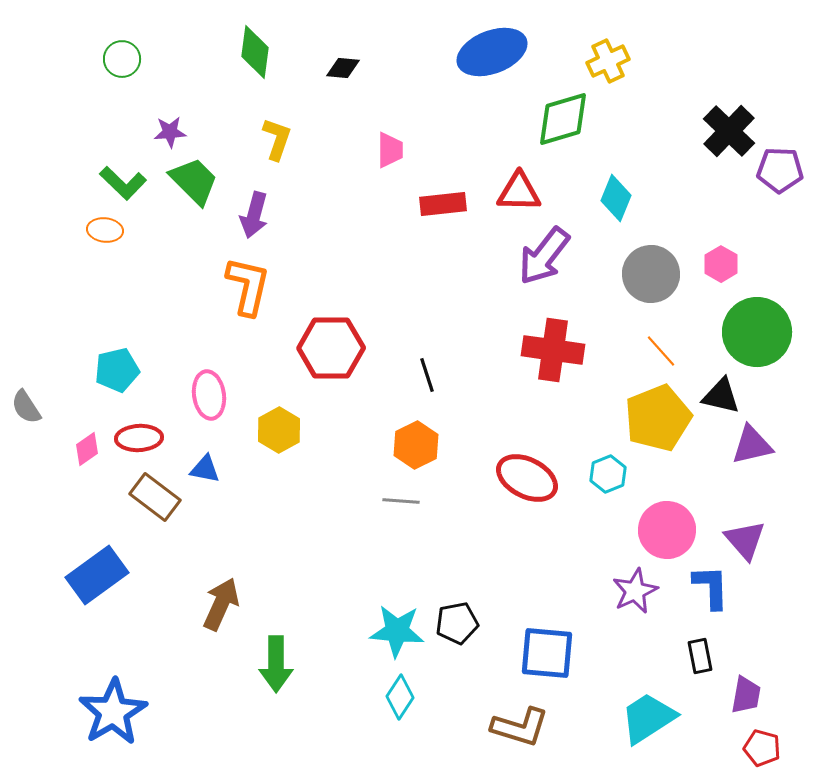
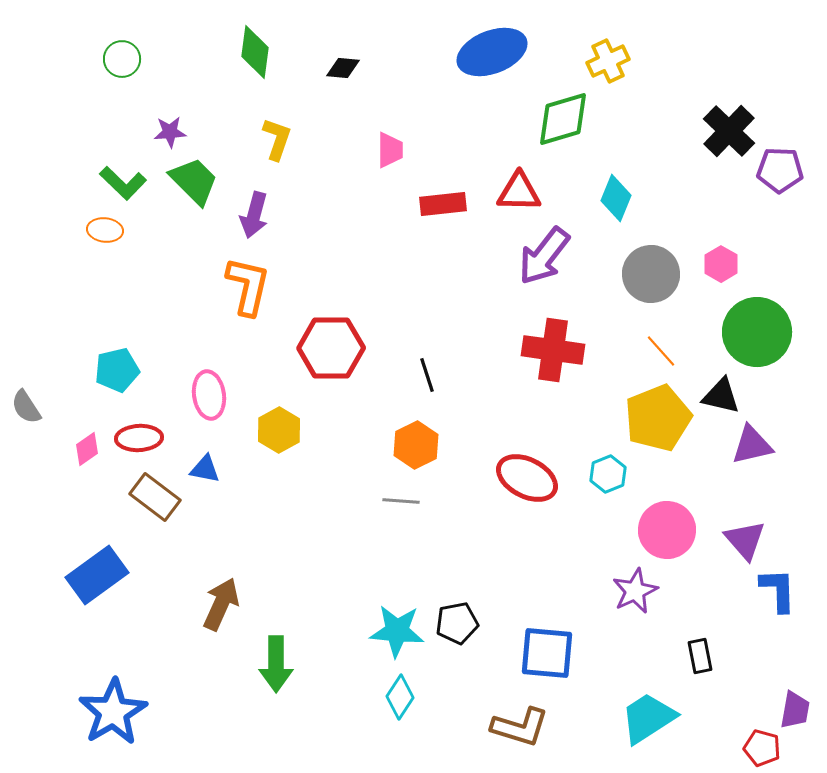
blue L-shape at (711, 587): moved 67 px right, 3 px down
purple trapezoid at (746, 695): moved 49 px right, 15 px down
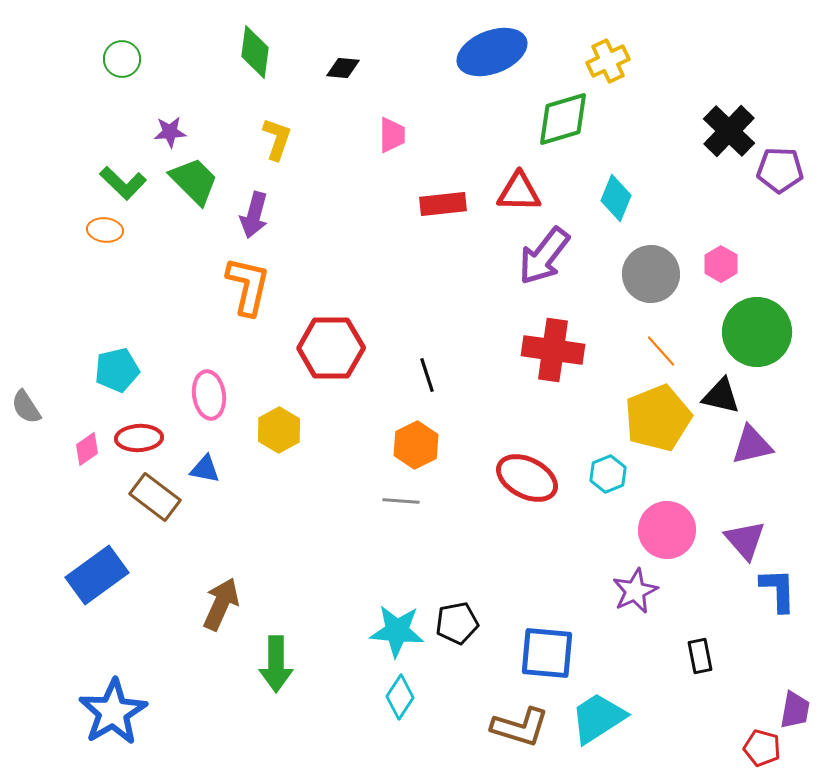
pink trapezoid at (390, 150): moved 2 px right, 15 px up
cyan trapezoid at (648, 718): moved 50 px left
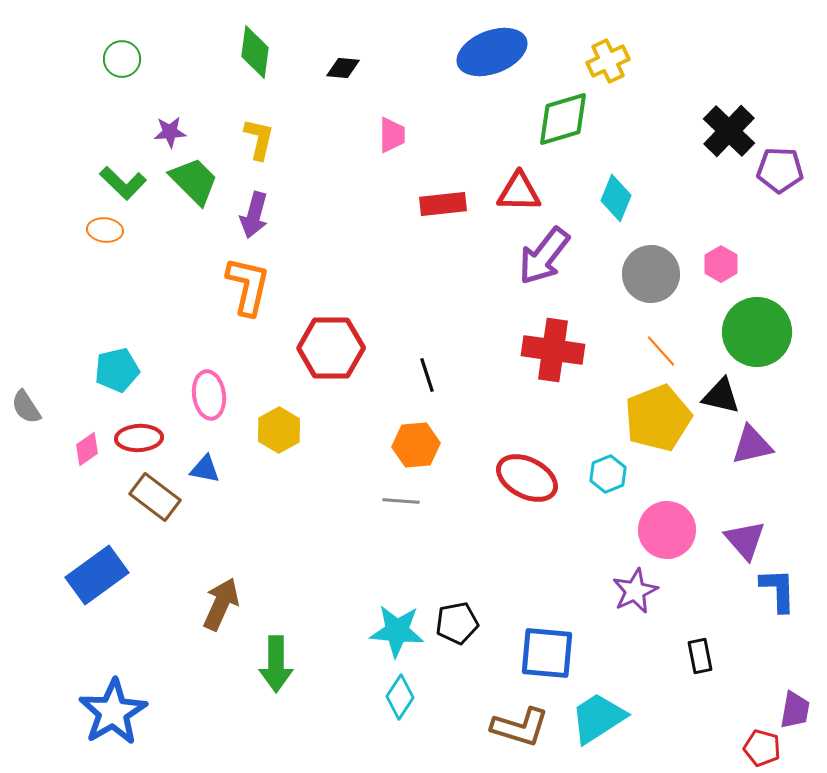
yellow L-shape at (277, 139): moved 18 px left; rotated 6 degrees counterclockwise
orange hexagon at (416, 445): rotated 21 degrees clockwise
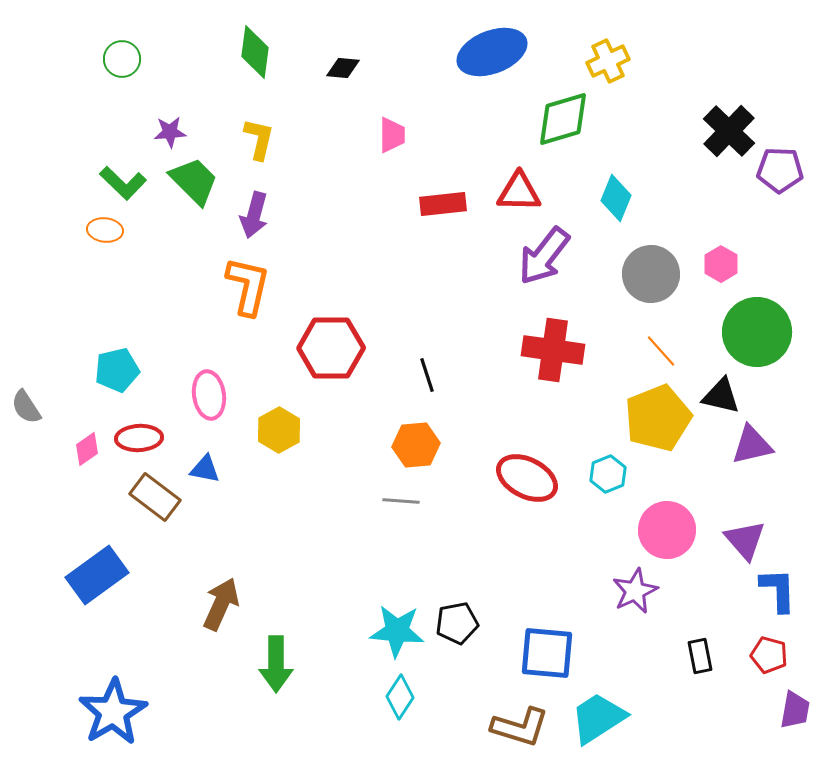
red pentagon at (762, 748): moved 7 px right, 93 px up
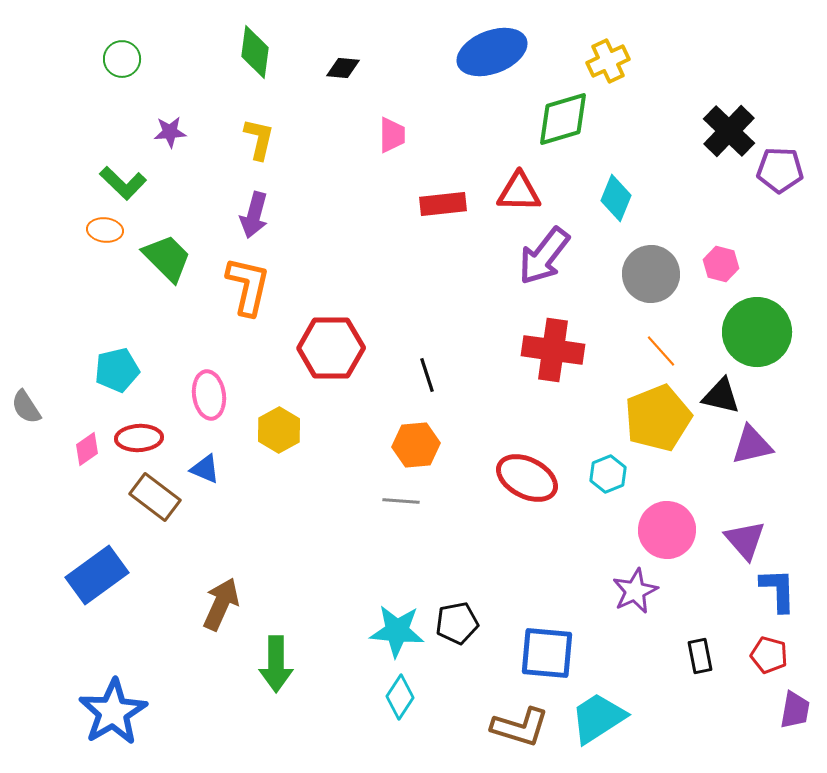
green trapezoid at (194, 181): moved 27 px left, 77 px down
pink hexagon at (721, 264): rotated 16 degrees counterclockwise
blue triangle at (205, 469): rotated 12 degrees clockwise
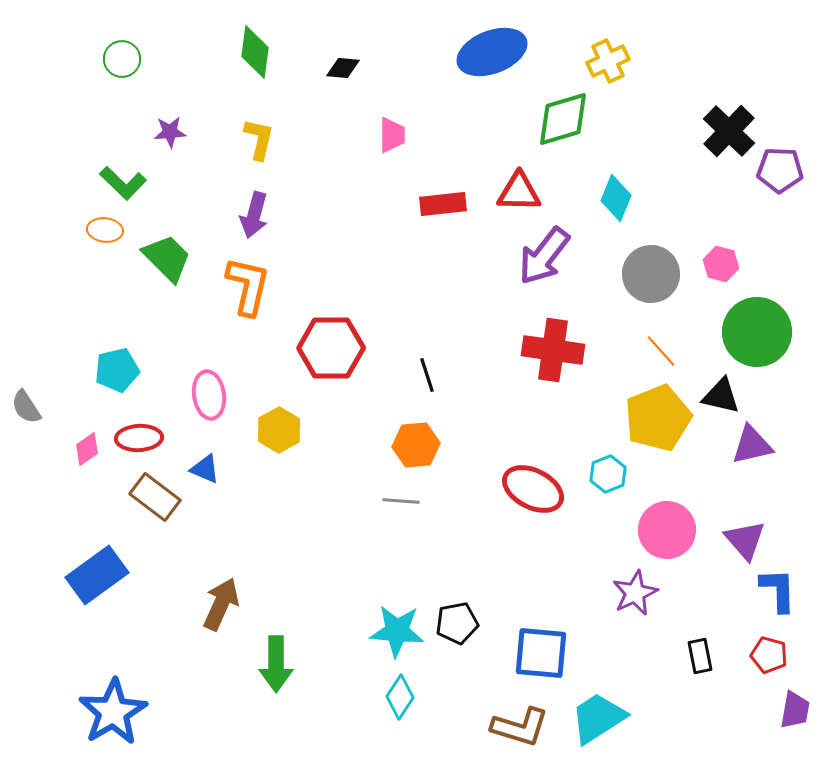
red ellipse at (527, 478): moved 6 px right, 11 px down
purple star at (635, 591): moved 2 px down
blue square at (547, 653): moved 6 px left
